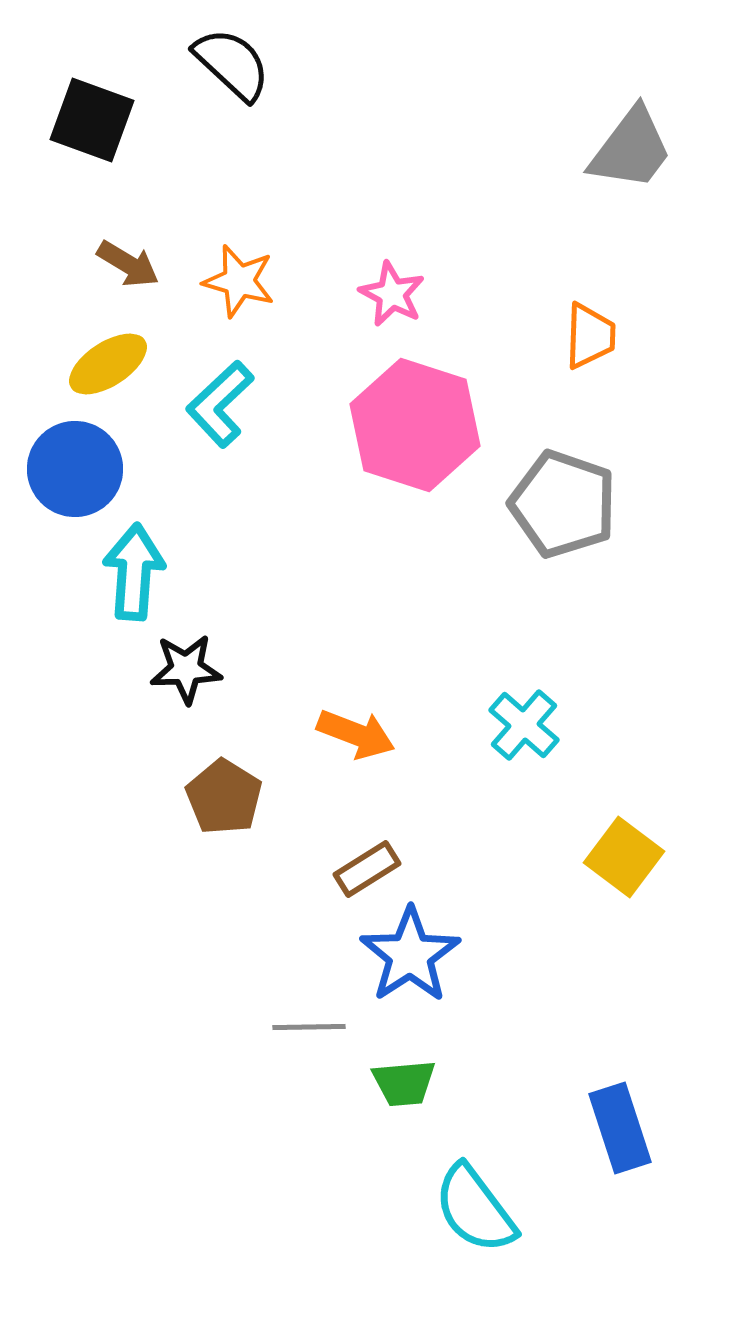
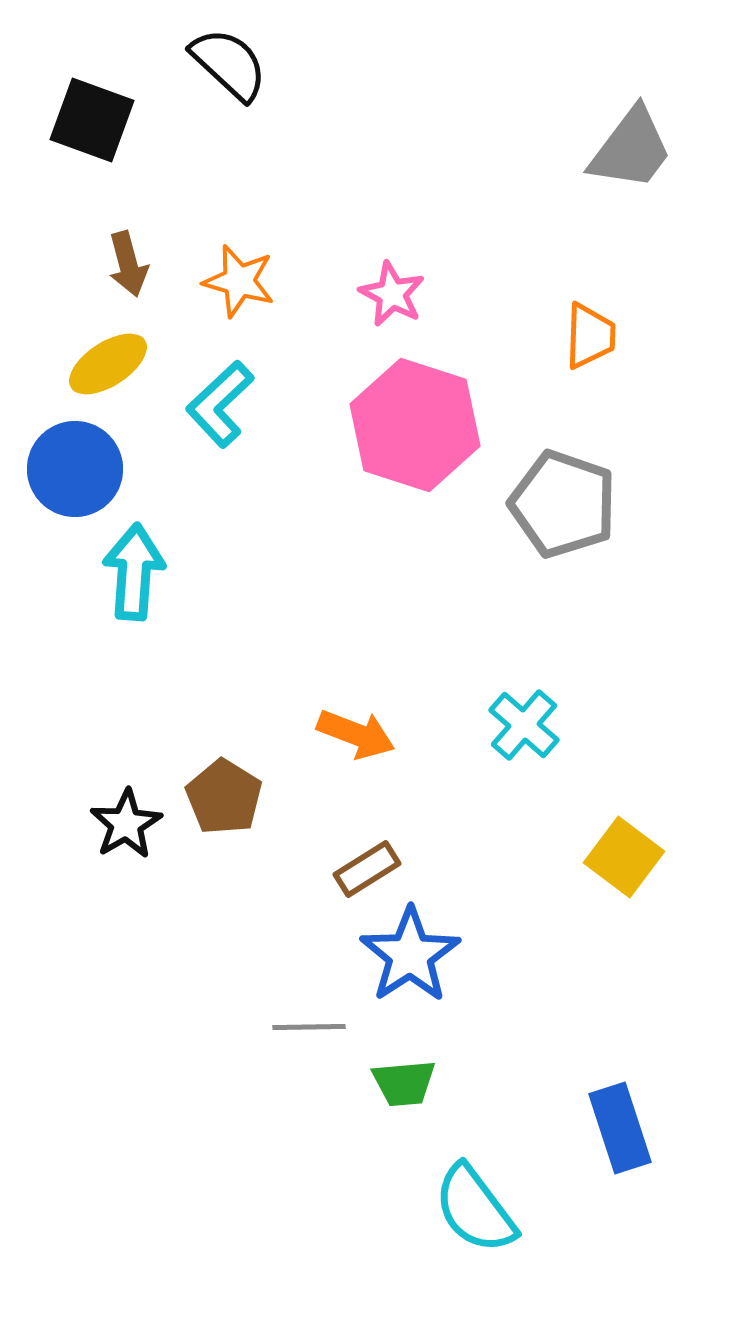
black semicircle: moved 3 px left
brown arrow: rotated 44 degrees clockwise
black star: moved 60 px left, 155 px down; rotated 28 degrees counterclockwise
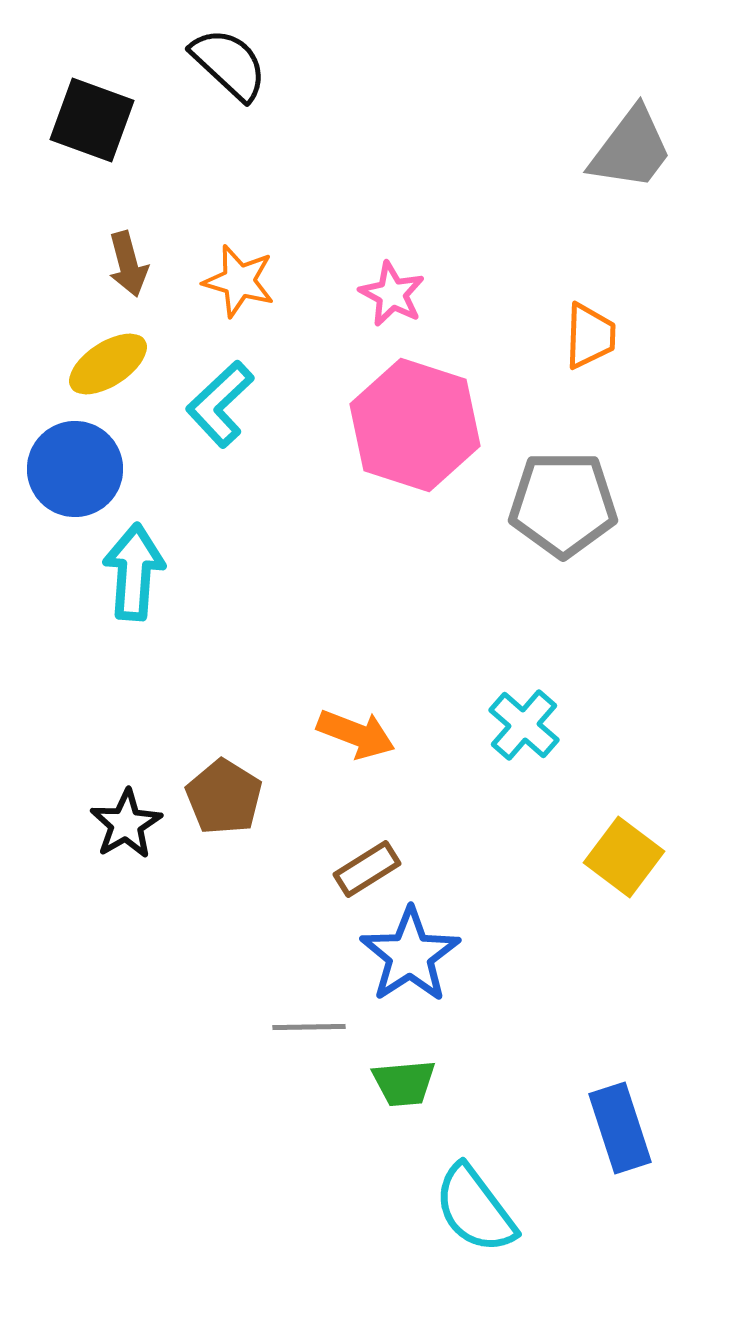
gray pentagon: rotated 19 degrees counterclockwise
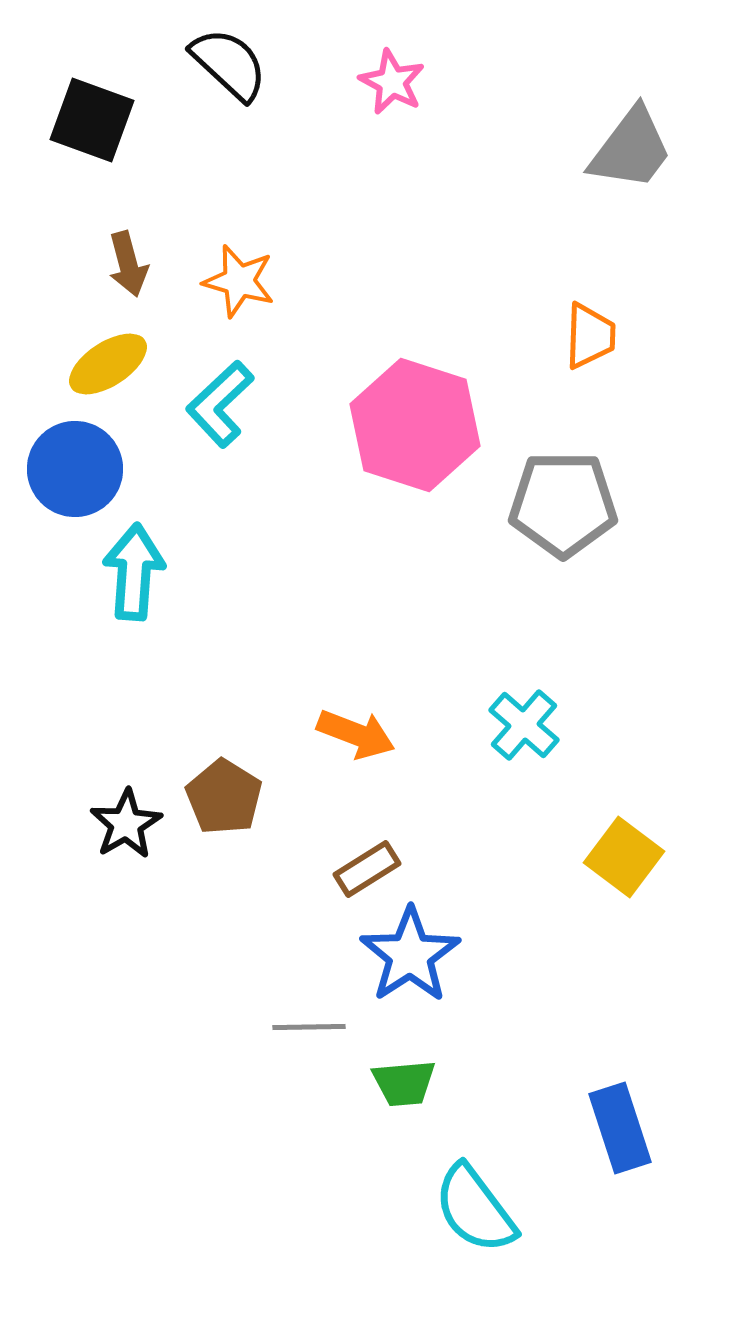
pink star: moved 212 px up
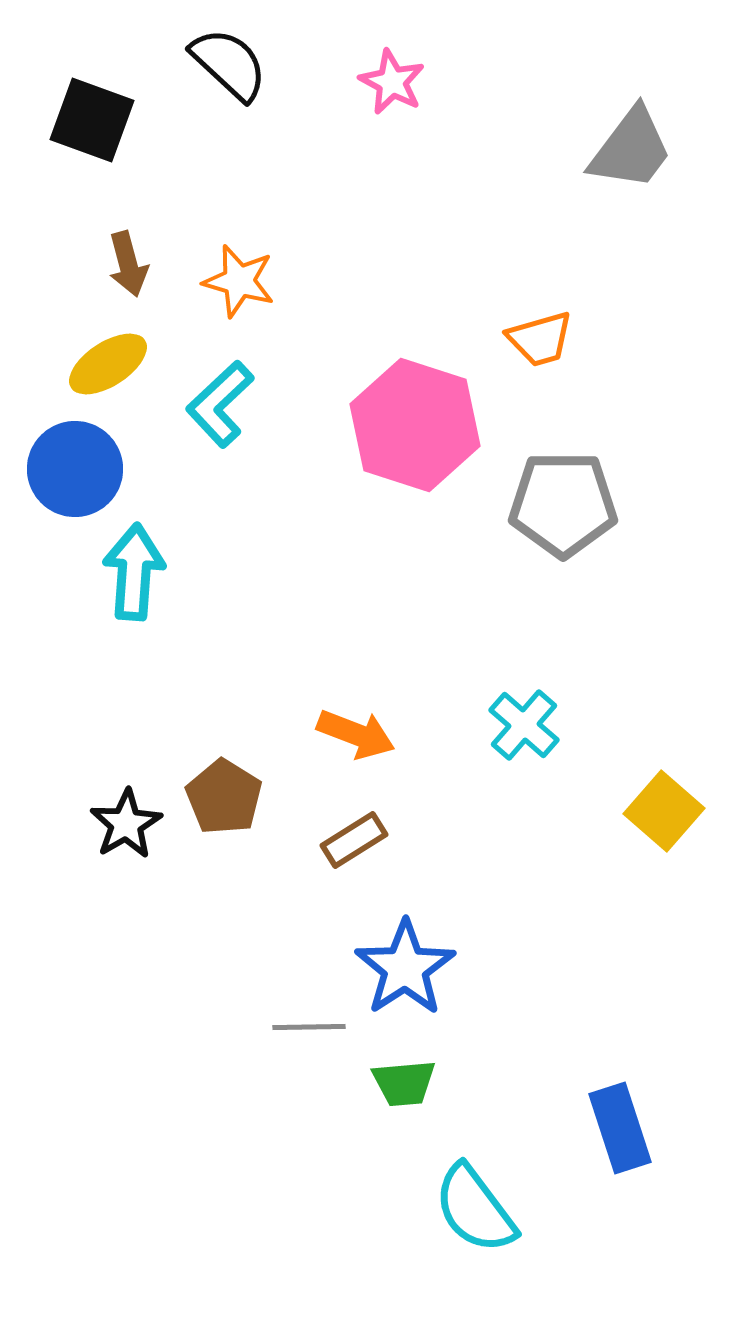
orange trapezoid: moved 50 px left, 3 px down; rotated 72 degrees clockwise
yellow square: moved 40 px right, 46 px up; rotated 4 degrees clockwise
brown rectangle: moved 13 px left, 29 px up
blue star: moved 5 px left, 13 px down
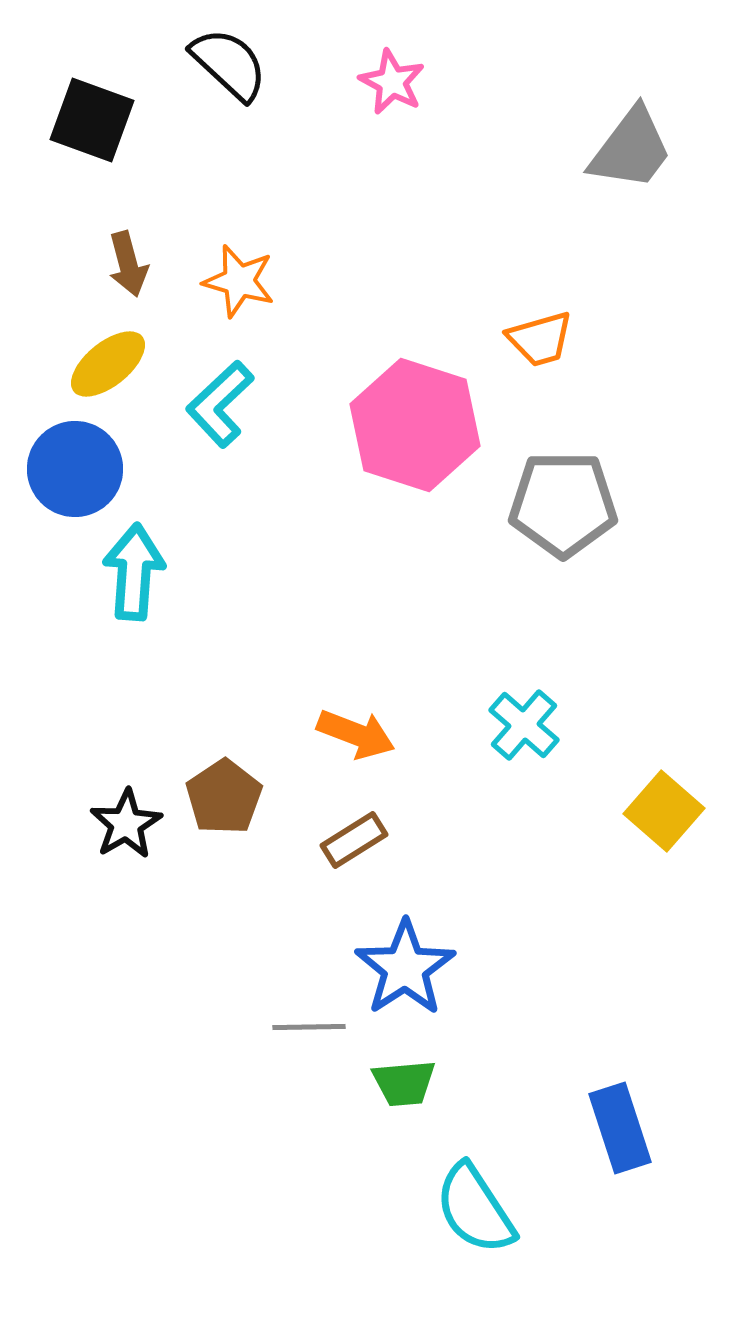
yellow ellipse: rotated 6 degrees counterclockwise
brown pentagon: rotated 6 degrees clockwise
cyan semicircle: rotated 4 degrees clockwise
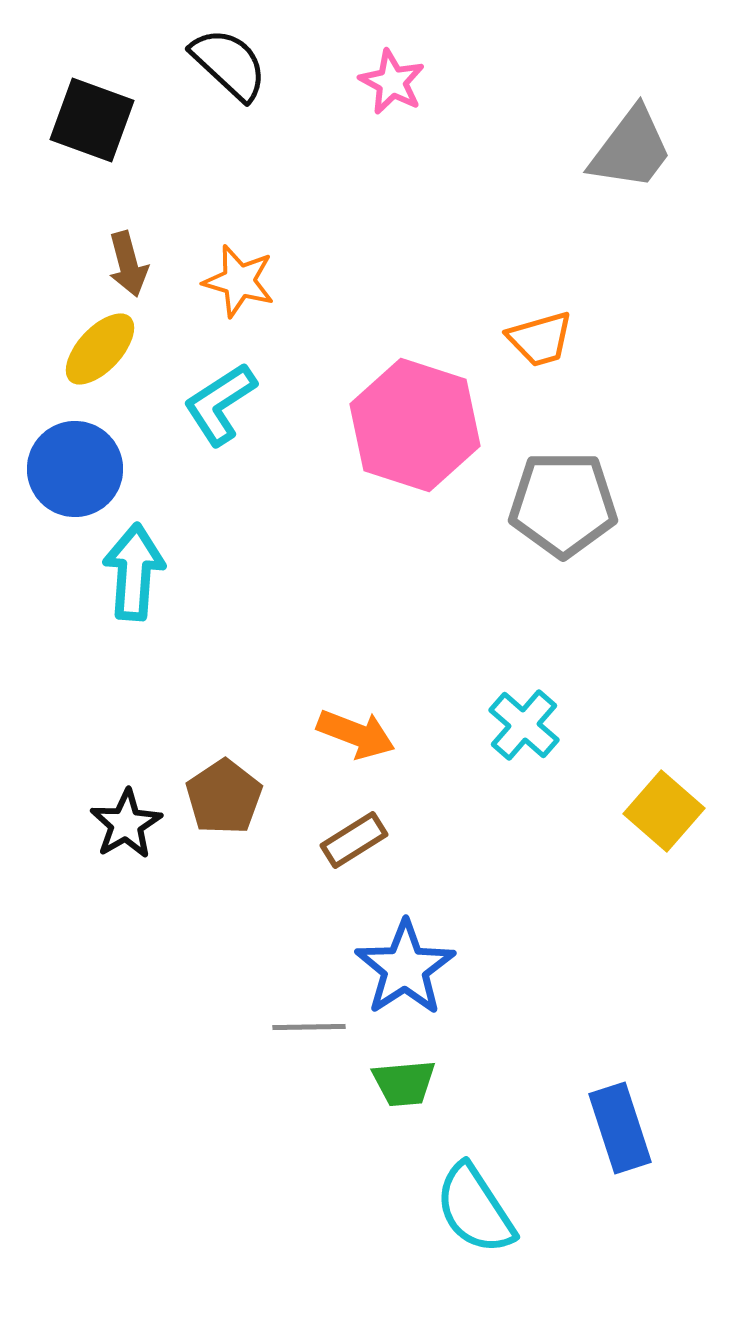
yellow ellipse: moved 8 px left, 15 px up; rotated 8 degrees counterclockwise
cyan L-shape: rotated 10 degrees clockwise
